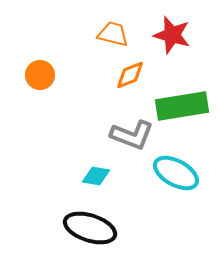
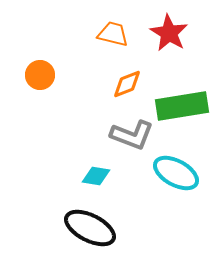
red star: moved 3 px left, 2 px up; rotated 15 degrees clockwise
orange diamond: moved 3 px left, 9 px down
black ellipse: rotated 9 degrees clockwise
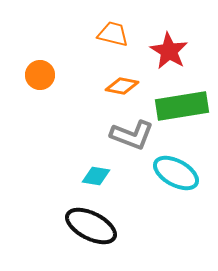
red star: moved 18 px down
orange diamond: moved 5 px left, 2 px down; rotated 32 degrees clockwise
black ellipse: moved 1 px right, 2 px up
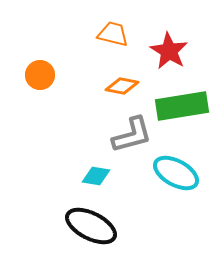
gray L-shape: rotated 36 degrees counterclockwise
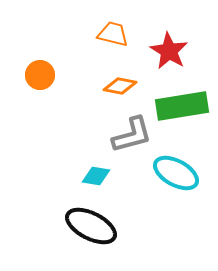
orange diamond: moved 2 px left
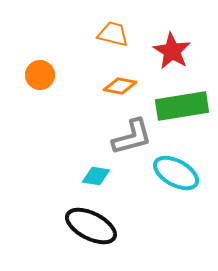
red star: moved 3 px right
gray L-shape: moved 2 px down
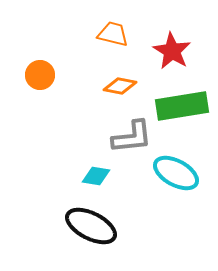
gray L-shape: rotated 9 degrees clockwise
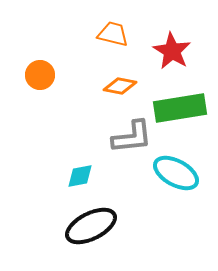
green rectangle: moved 2 px left, 2 px down
cyan diamond: moved 16 px left; rotated 20 degrees counterclockwise
black ellipse: rotated 54 degrees counterclockwise
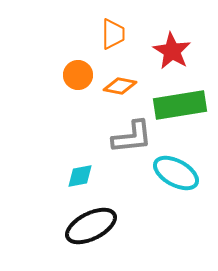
orange trapezoid: rotated 76 degrees clockwise
orange circle: moved 38 px right
green rectangle: moved 3 px up
